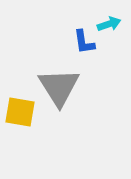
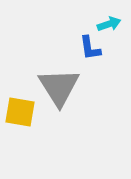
blue L-shape: moved 6 px right, 6 px down
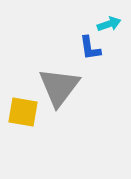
gray triangle: rotated 9 degrees clockwise
yellow square: moved 3 px right
